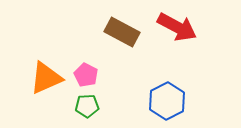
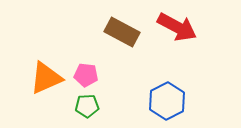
pink pentagon: rotated 20 degrees counterclockwise
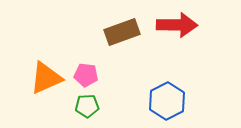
red arrow: moved 2 px up; rotated 27 degrees counterclockwise
brown rectangle: rotated 48 degrees counterclockwise
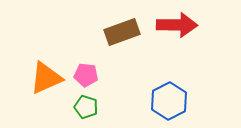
blue hexagon: moved 2 px right
green pentagon: moved 1 px left, 1 px down; rotated 20 degrees clockwise
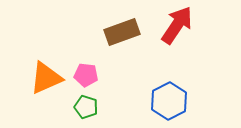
red arrow: rotated 57 degrees counterclockwise
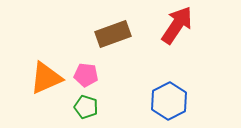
brown rectangle: moved 9 px left, 2 px down
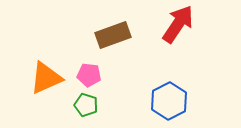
red arrow: moved 1 px right, 1 px up
brown rectangle: moved 1 px down
pink pentagon: moved 3 px right
green pentagon: moved 2 px up
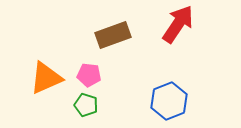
blue hexagon: rotated 6 degrees clockwise
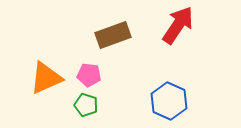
red arrow: moved 1 px down
blue hexagon: rotated 15 degrees counterclockwise
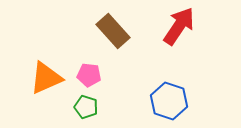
red arrow: moved 1 px right, 1 px down
brown rectangle: moved 4 px up; rotated 68 degrees clockwise
blue hexagon: rotated 6 degrees counterclockwise
green pentagon: moved 2 px down
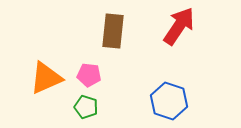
brown rectangle: rotated 48 degrees clockwise
